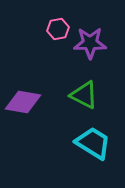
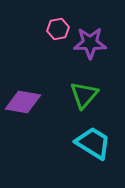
green triangle: rotated 44 degrees clockwise
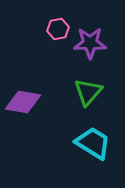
green triangle: moved 4 px right, 3 px up
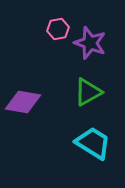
purple star: rotated 20 degrees clockwise
green triangle: rotated 20 degrees clockwise
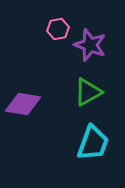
purple star: moved 2 px down
purple diamond: moved 2 px down
cyan trapezoid: rotated 78 degrees clockwise
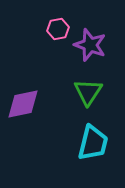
green triangle: rotated 28 degrees counterclockwise
purple diamond: rotated 21 degrees counterclockwise
cyan trapezoid: rotated 6 degrees counterclockwise
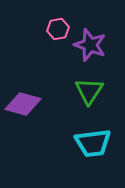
green triangle: moved 1 px right, 1 px up
purple diamond: rotated 27 degrees clockwise
cyan trapezoid: rotated 69 degrees clockwise
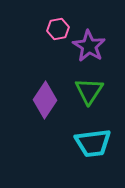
purple star: moved 1 px left, 1 px down; rotated 12 degrees clockwise
purple diamond: moved 22 px right, 4 px up; rotated 72 degrees counterclockwise
